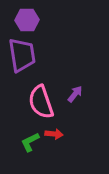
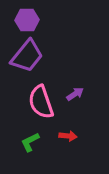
purple trapezoid: moved 5 px right, 1 px down; rotated 48 degrees clockwise
purple arrow: rotated 18 degrees clockwise
red arrow: moved 14 px right, 2 px down
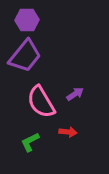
purple trapezoid: moved 2 px left
pink semicircle: rotated 12 degrees counterclockwise
red arrow: moved 4 px up
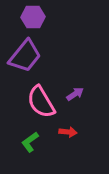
purple hexagon: moved 6 px right, 3 px up
green L-shape: rotated 10 degrees counterclockwise
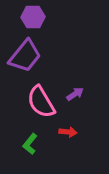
green L-shape: moved 2 px down; rotated 15 degrees counterclockwise
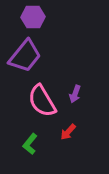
purple arrow: rotated 144 degrees clockwise
pink semicircle: moved 1 px right, 1 px up
red arrow: rotated 126 degrees clockwise
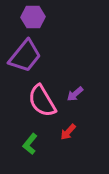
purple arrow: rotated 30 degrees clockwise
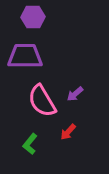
purple trapezoid: rotated 129 degrees counterclockwise
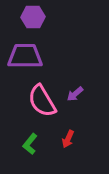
red arrow: moved 7 px down; rotated 18 degrees counterclockwise
